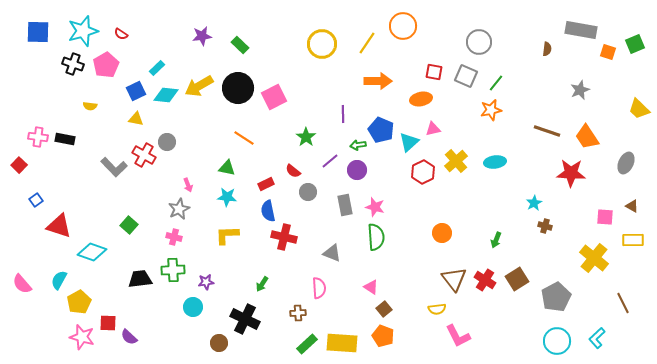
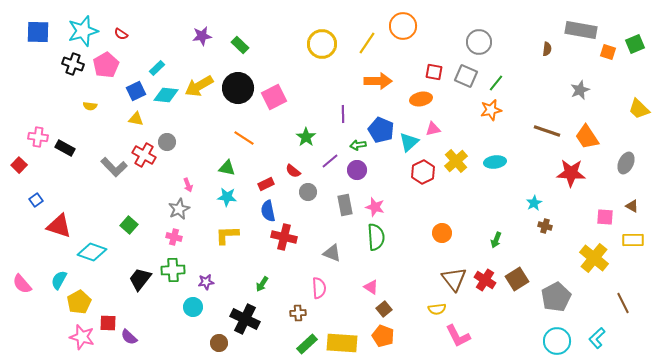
black rectangle at (65, 139): moved 9 px down; rotated 18 degrees clockwise
black trapezoid at (140, 279): rotated 45 degrees counterclockwise
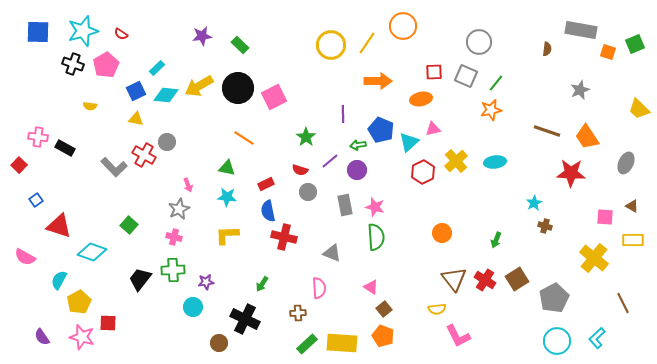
yellow circle at (322, 44): moved 9 px right, 1 px down
red square at (434, 72): rotated 12 degrees counterclockwise
red semicircle at (293, 171): moved 7 px right, 1 px up; rotated 21 degrees counterclockwise
pink semicircle at (22, 284): moved 3 px right, 27 px up; rotated 20 degrees counterclockwise
gray pentagon at (556, 297): moved 2 px left, 1 px down
purple semicircle at (129, 337): moved 87 px left; rotated 12 degrees clockwise
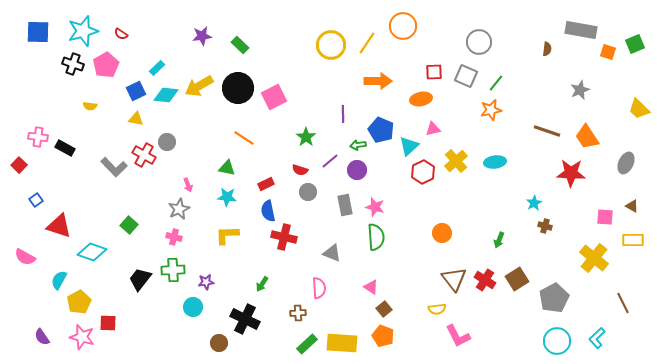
cyan triangle at (409, 142): moved 4 px down
green arrow at (496, 240): moved 3 px right
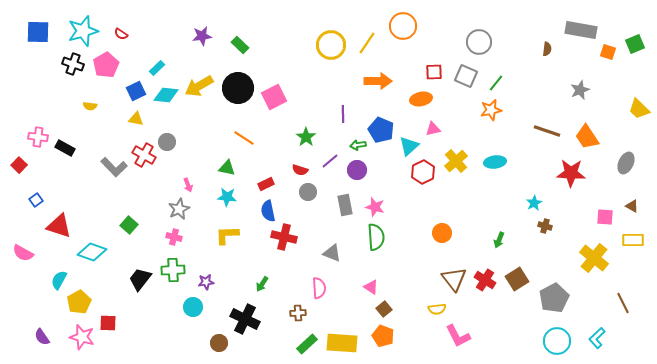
pink semicircle at (25, 257): moved 2 px left, 4 px up
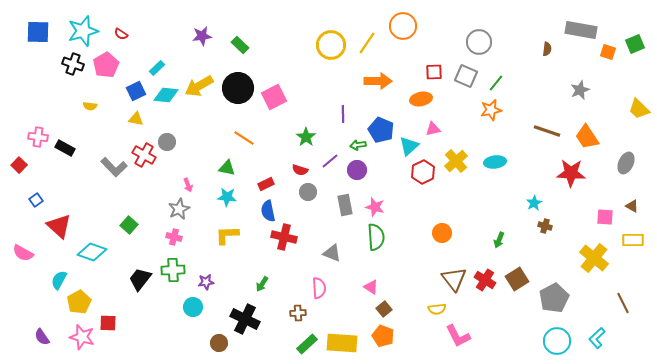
red triangle at (59, 226): rotated 24 degrees clockwise
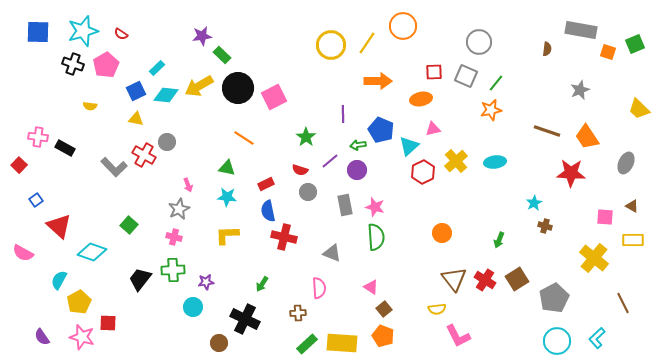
green rectangle at (240, 45): moved 18 px left, 10 px down
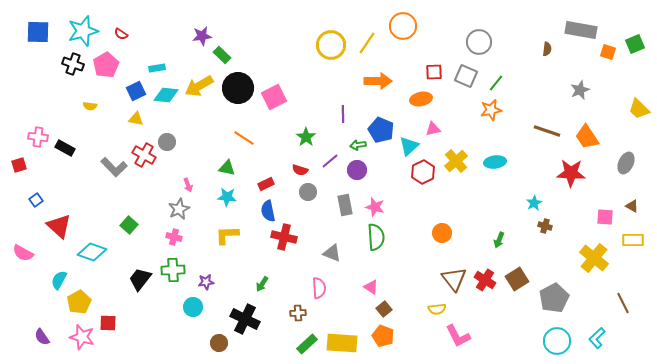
cyan rectangle at (157, 68): rotated 35 degrees clockwise
red square at (19, 165): rotated 28 degrees clockwise
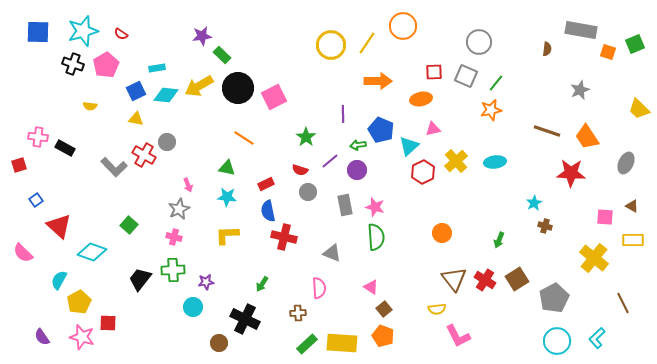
pink semicircle at (23, 253): rotated 15 degrees clockwise
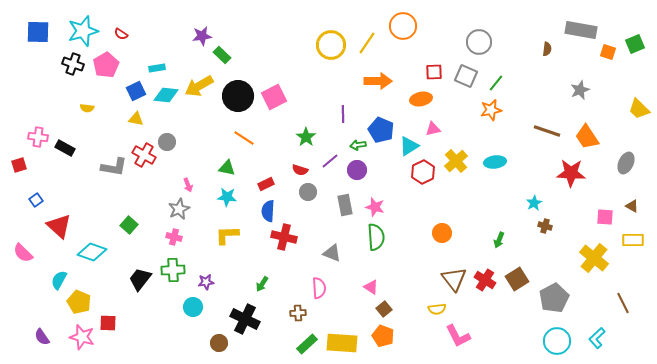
black circle at (238, 88): moved 8 px down
yellow semicircle at (90, 106): moved 3 px left, 2 px down
cyan triangle at (409, 146): rotated 10 degrees clockwise
gray L-shape at (114, 167): rotated 36 degrees counterclockwise
blue semicircle at (268, 211): rotated 15 degrees clockwise
yellow pentagon at (79, 302): rotated 20 degrees counterclockwise
